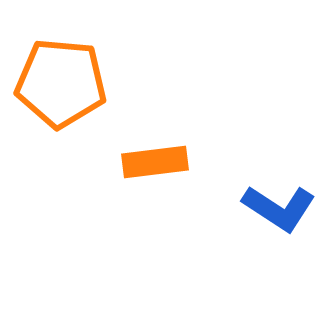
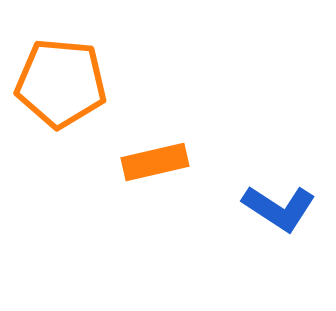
orange rectangle: rotated 6 degrees counterclockwise
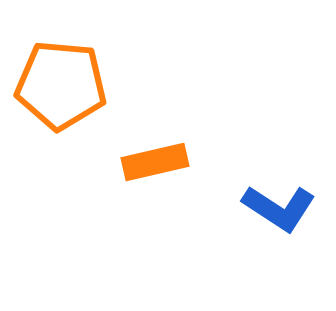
orange pentagon: moved 2 px down
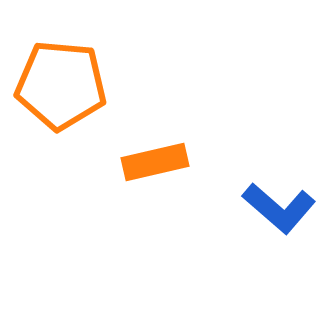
blue L-shape: rotated 8 degrees clockwise
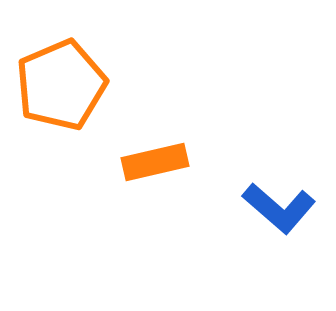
orange pentagon: rotated 28 degrees counterclockwise
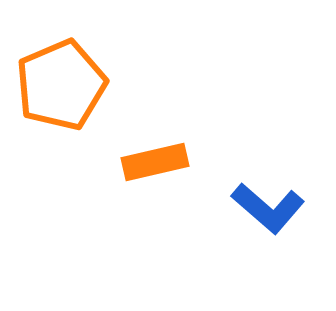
blue L-shape: moved 11 px left
